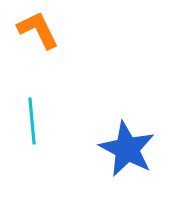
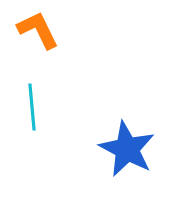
cyan line: moved 14 px up
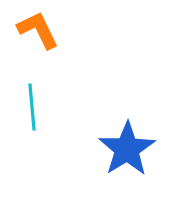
blue star: rotated 12 degrees clockwise
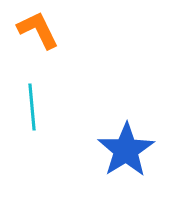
blue star: moved 1 px left, 1 px down
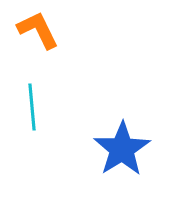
blue star: moved 4 px left, 1 px up
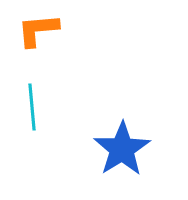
orange L-shape: rotated 69 degrees counterclockwise
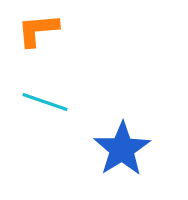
cyan line: moved 13 px right, 5 px up; rotated 66 degrees counterclockwise
